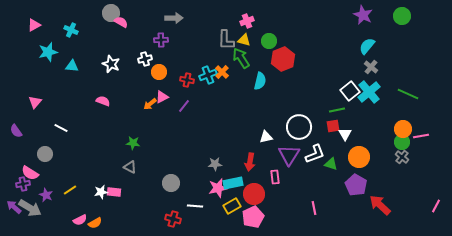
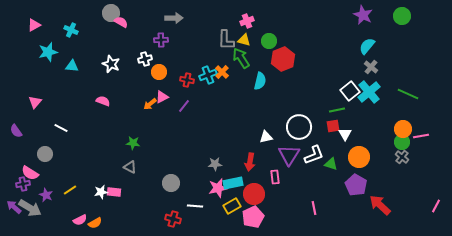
white L-shape at (315, 154): moved 1 px left, 1 px down
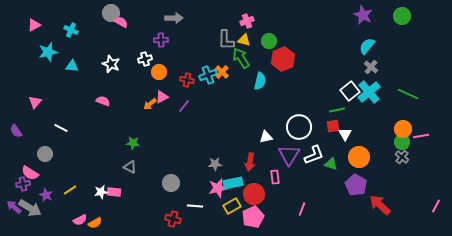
pink line at (314, 208): moved 12 px left, 1 px down; rotated 32 degrees clockwise
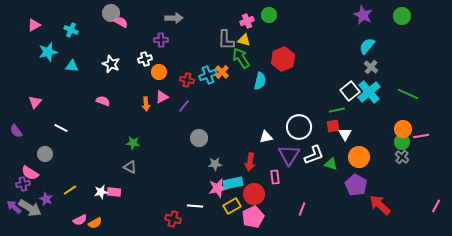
green circle at (269, 41): moved 26 px up
orange arrow at (150, 104): moved 4 px left; rotated 56 degrees counterclockwise
gray circle at (171, 183): moved 28 px right, 45 px up
purple star at (46, 195): moved 4 px down
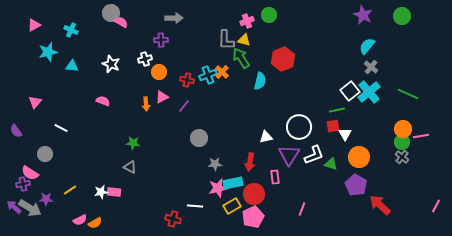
purple star at (46, 199): rotated 24 degrees counterclockwise
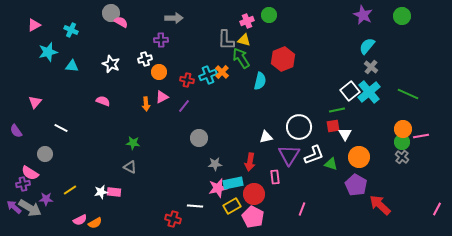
pink line at (436, 206): moved 1 px right, 3 px down
pink pentagon at (253, 217): rotated 20 degrees counterclockwise
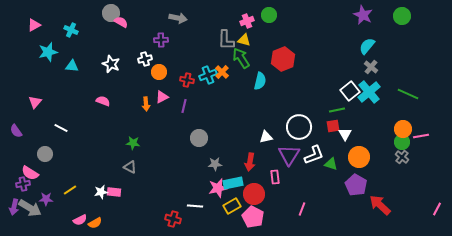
gray arrow at (174, 18): moved 4 px right; rotated 12 degrees clockwise
purple line at (184, 106): rotated 24 degrees counterclockwise
purple arrow at (14, 207): rotated 119 degrees counterclockwise
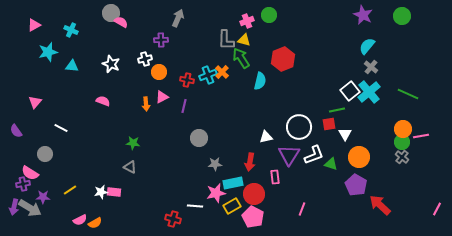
gray arrow at (178, 18): rotated 78 degrees counterclockwise
red square at (333, 126): moved 4 px left, 2 px up
pink star at (218, 188): moved 2 px left, 5 px down
purple star at (46, 199): moved 3 px left, 2 px up
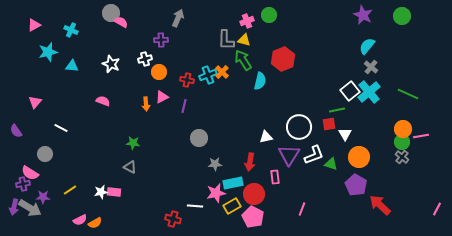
green arrow at (241, 58): moved 2 px right, 2 px down
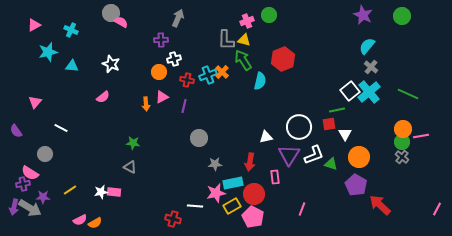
white cross at (145, 59): moved 29 px right
pink semicircle at (103, 101): moved 4 px up; rotated 120 degrees clockwise
